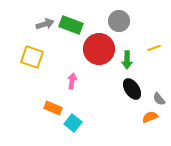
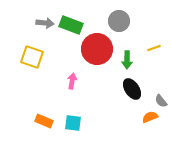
gray arrow: moved 1 px up; rotated 24 degrees clockwise
red circle: moved 2 px left
gray semicircle: moved 2 px right, 2 px down
orange rectangle: moved 9 px left, 13 px down
cyan square: rotated 30 degrees counterclockwise
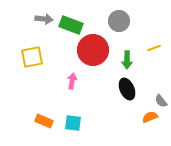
gray arrow: moved 1 px left, 4 px up
red circle: moved 4 px left, 1 px down
yellow square: rotated 30 degrees counterclockwise
black ellipse: moved 5 px left; rotated 10 degrees clockwise
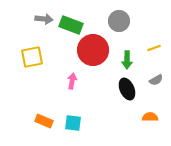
gray semicircle: moved 5 px left, 21 px up; rotated 80 degrees counterclockwise
orange semicircle: rotated 21 degrees clockwise
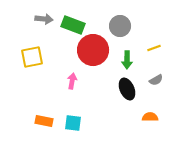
gray circle: moved 1 px right, 5 px down
green rectangle: moved 2 px right
orange rectangle: rotated 12 degrees counterclockwise
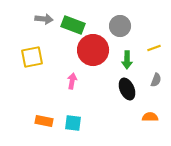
gray semicircle: rotated 40 degrees counterclockwise
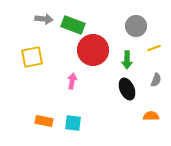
gray circle: moved 16 px right
orange semicircle: moved 1 px right, 1 px up
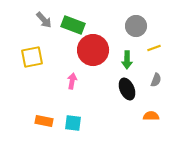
gray arrow: moved 1 px down; rotated 42 degrees clockwise
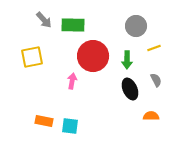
green rectangle: rotated 20 degrees counterclockwise
red circle: moved 6 px down
gray semicircle: rotated 48 degrees counterclockwise
black ellipse: moved 3 px right
cyan square: moved 3 px left, 3 px down
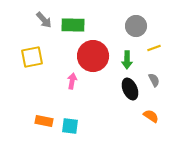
gray semicircle: moved 2 px left
orange semicircle: rotated 35 degrees clockwise
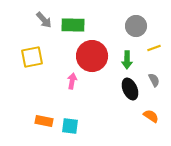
red circle: moved 1 px left
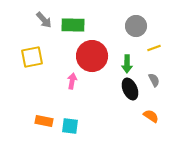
green arrow: moved 4 px down
